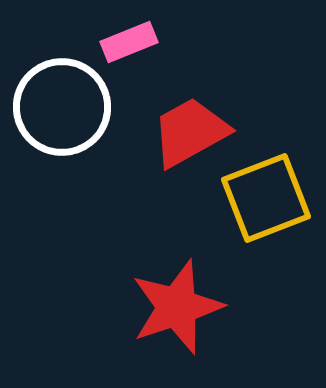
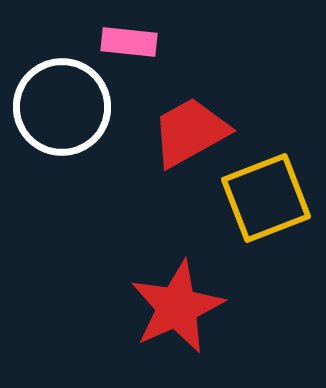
pink rectangle: rotated 28 degrees clockwise
red star: rotated 6 degrees counterclockwise
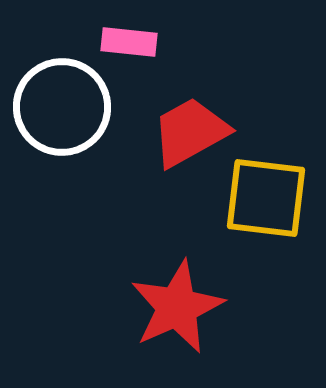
yellow square: rotated 28 degrees clockwise
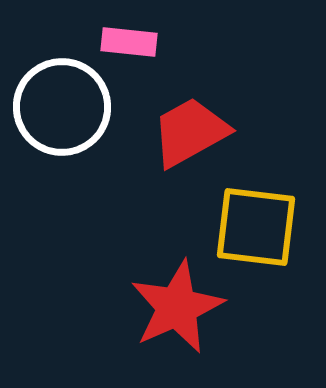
yellow square: moved 10 px left, 29 px down
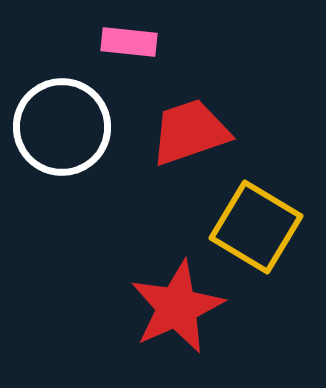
white circle: moved 20 px down
red trapezoid: rotated 10 degrees clockwise
yellow square: rotated 24 degrees clockwise
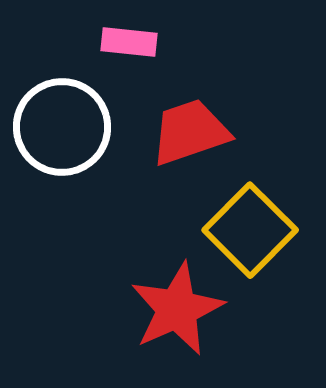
yellow square: moved 6 px left, 3 px down; rotated 14 degrees clockwise
red star: moved 2 px down
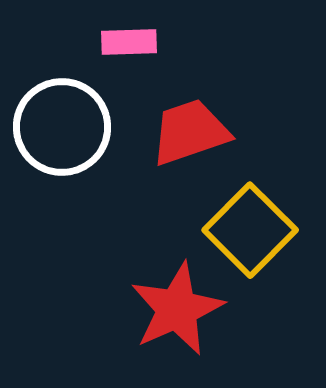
pink rectangle: rotated 8 degrees counterclockwise
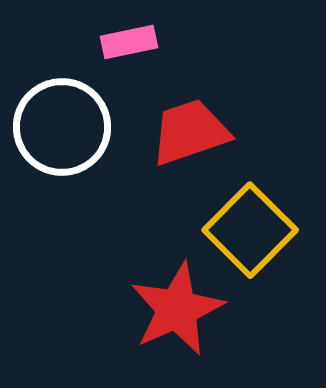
pink rectangle: rotated 10 degrees counterclockwise
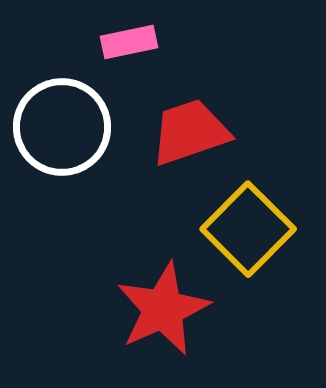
yellow square: moved 2 px left, 1 px up
red star: moved 14 px left
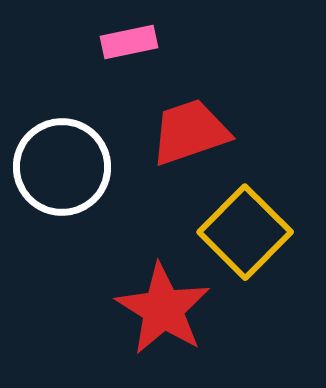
white circle: moved 40 px down
yellow square: moved 3 px left, 3 px down
red star: rotated 16 degrees counterclockwise
